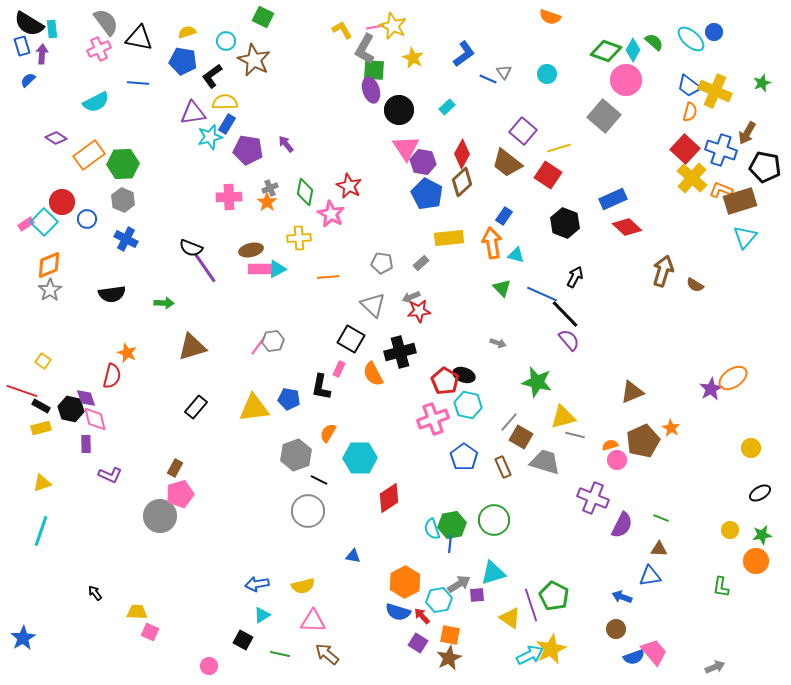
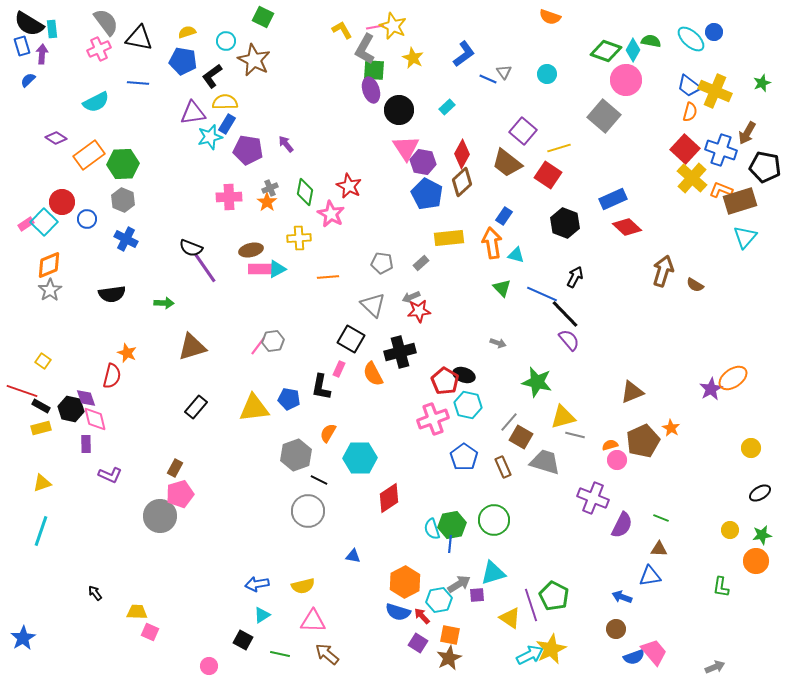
green semicircle at (654, 42): moved 3 px left, 1 px up; rotated 30 degrees counterclockwise
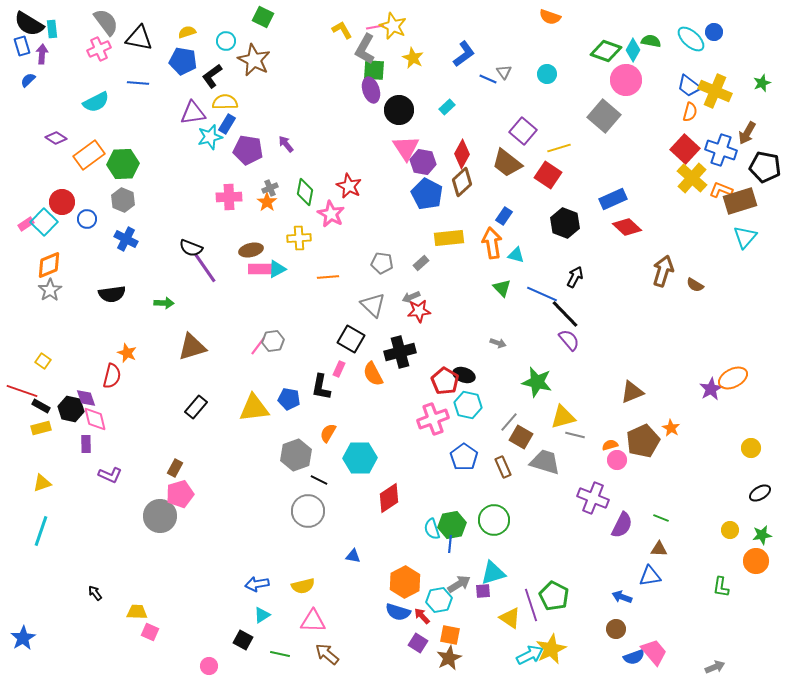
orange ellipse at (733, 378): rotated 8 degrees clockwise
purple square at (477, 595): moved 6 px right, 4 px up
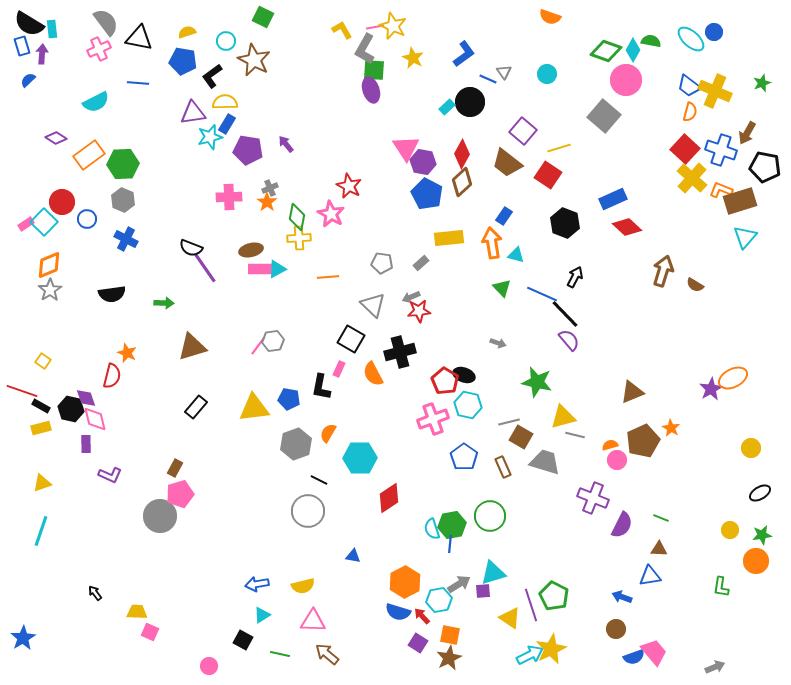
black circle at (399, 110): moved 71 px right, 8 px up
green diamond at (305, 192): moved 8 px left, 25 px down
gray line at (509, 422): rotated 35 degrees clockwise
gray hexagon at (296, 455): moved 11 px up
green circle at (494, 520): moved 4 px left, 4 px up
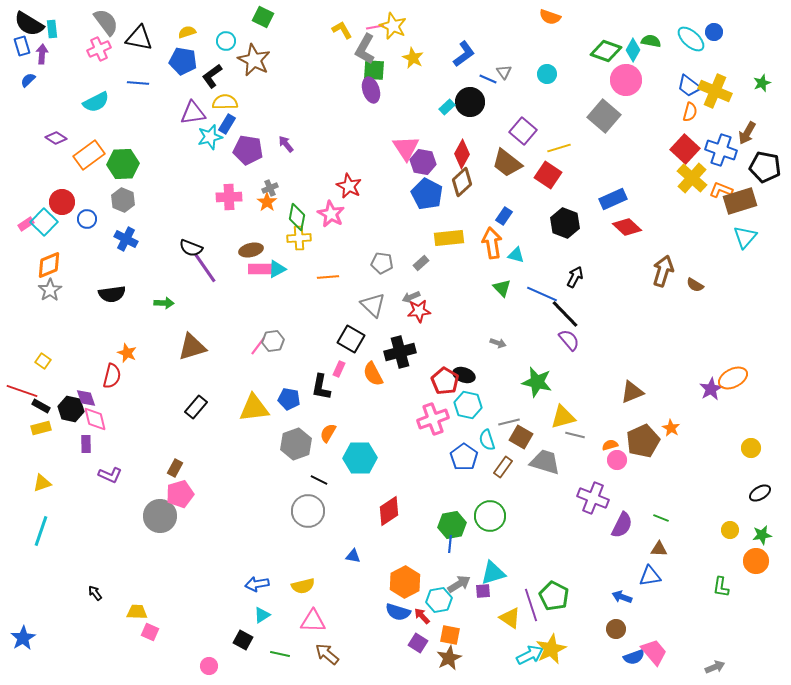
brown rectangle at (503, 467): rotated 60 degrees clockwise
red diamond at (389, 498): moved 13 px down
cyan semicircle at (432, 529): moved 55 px right, 89 px up
